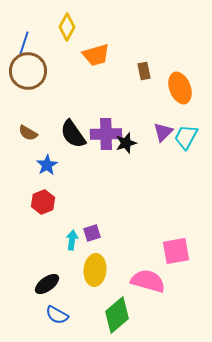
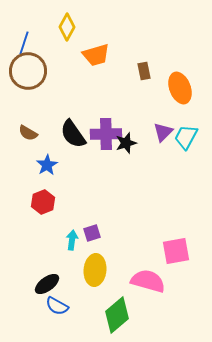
blue semicircle: moved 9 px up
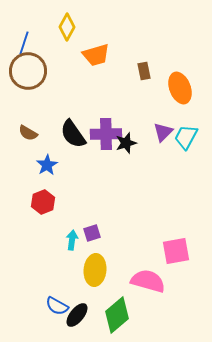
black ellipse: moved 30 px right, 31 px down; rotated 15 degrees counterclockwise
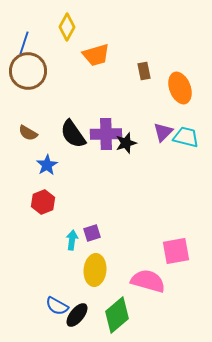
cyan trapezoid: rotated 76 degrees clockwise
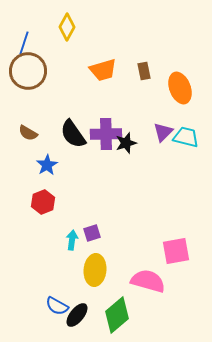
orange trapezoid: moved 7 px right, 15 px down
